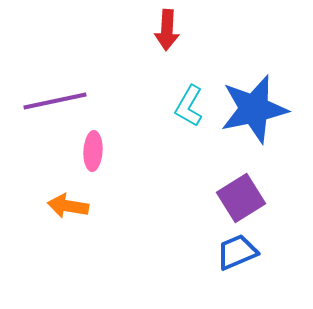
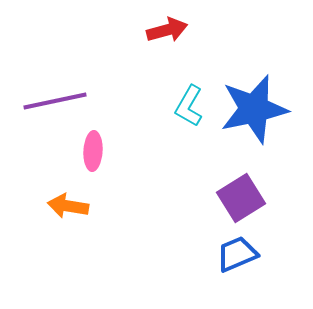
red arrow: rotated 108 degrees counterclockwise
blue trapezoid: moved 2 px down
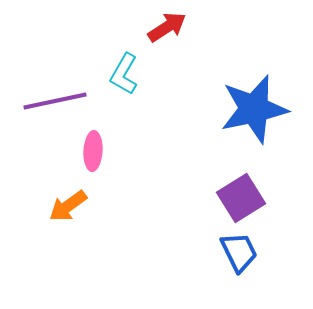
red arrow: moved 3 px up; rotated 18 degrees counterclockwise
cyan L-shape: moved 65 px left, 32 px up
orange arrow: rotated 45 degrees counterclockwise
blue trapezoid: moved 2 px right, 2 px up; rotated 87 degrees clockwise
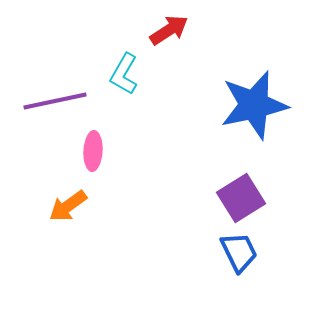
red arrow: moved 2 px right, 3 px down
blue star: moved 4 px up
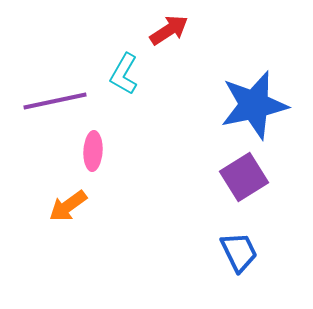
purple square: moved 3 px right, 21 px up
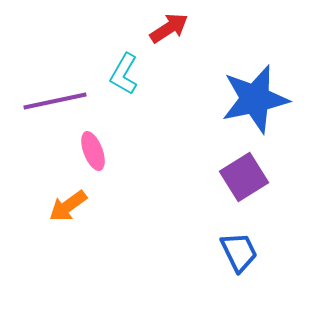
red arrow: moved 2 px up
blue star: moved 1 px right, 6 px up
pink ellipse: rotated 24 degrees counterclockwise
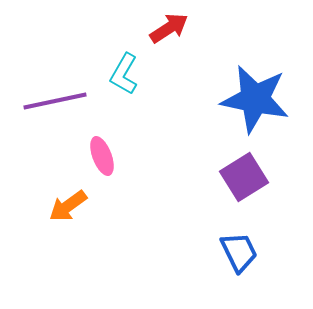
blue star: rotated 24 degrees clockwise
pink ellipse: moved 9 px right, 5 px down
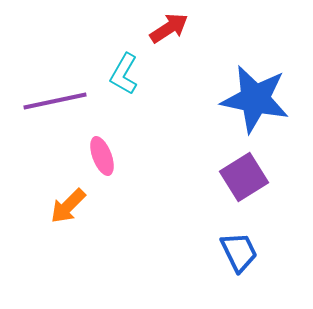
orange arrow: rotated 9 degrees counterclockwise
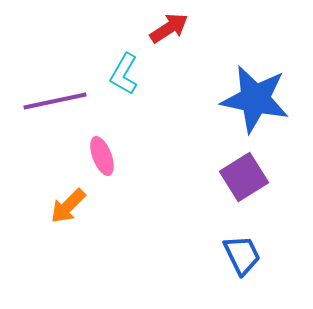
blue trapezoid: moved 3 px right, 3 px down
